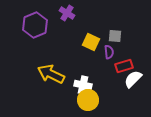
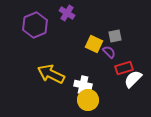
gray square: rotated 16 degrees counterclockwise
yellow square: moved 3 px right, 2 px down
purple semicircle: rotated 40 degrees counterclockwise
red rectangle: moved 2 px down
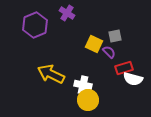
white semicircle: rotated 120 degrees counterclockwise
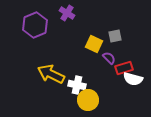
purple semicircle: moved 6 px down
white cross: moved 6 px left
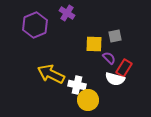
yellow square: rotated 24 degrees counterclockwise
red rectangle: rotated 42 degrees counterclockwise
white semicircle: moved 18 px left
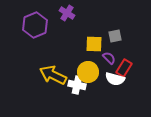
yellow arrow: moved 2 px right, 1 px down
yellow circle: moved 28 px up
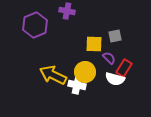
purple cross: moved 2 px up; rotated 21 degrees counterclockwise
yellow circle: moved 3 px left
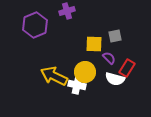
purple cross: rotated 28 degrees counterclockwise
red rectangle: moved 3 px right
yellow arrow: moved 1 px right, 1 px down
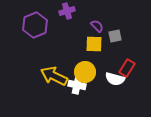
purple semicircle: moved 12 px left, 32 px up
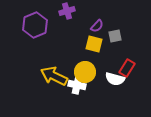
purple semicircle: rotated 88 degrees clockwise
yellow square: rotated 12 degrees clockwise
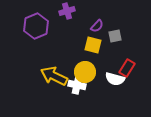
purple hexagon: moved 1 px right, 1 px down
yellow square: moved 1 px left, 1 px down
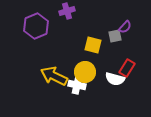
purple semicircle: moved 28 px right, 1 px down
